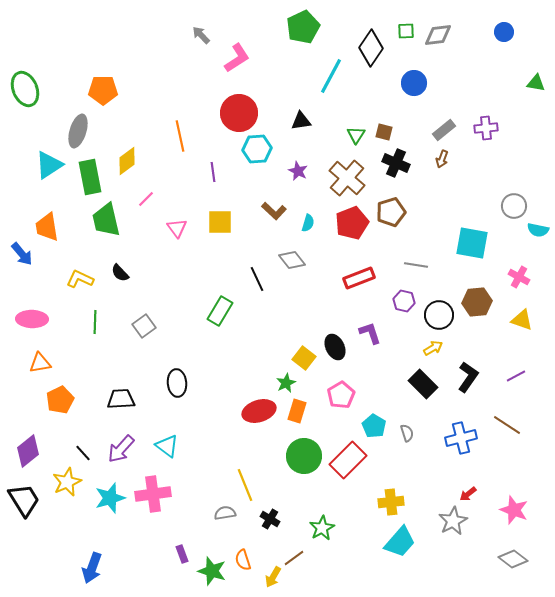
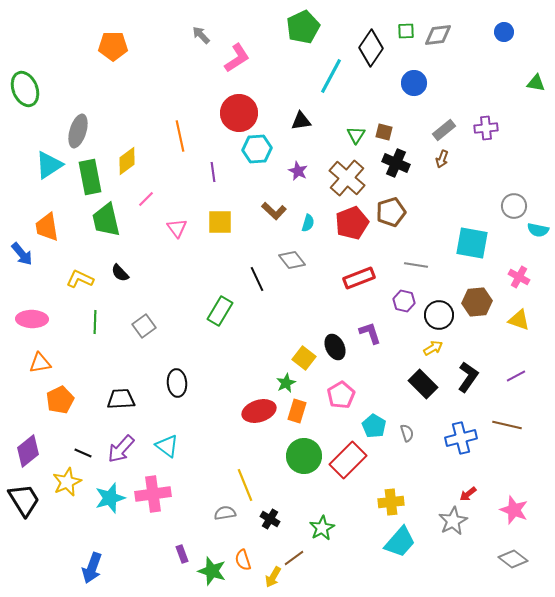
orange pentagon at (103, 90): moved 10 px right, 44 px up
yellow triangle at (522, 320): moved 3 px left
brown line at (507, 425): rotated 20 degrees counterclockwise
black line at (83, 453): rotated 24 degrees counterclockwise
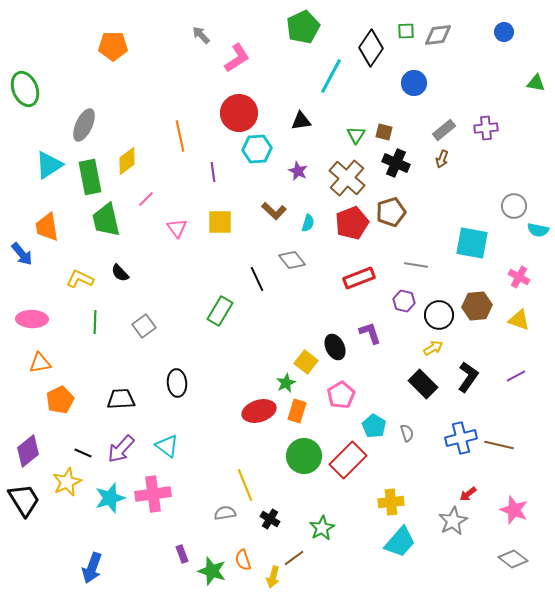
gray ellipse at (78, 131): moved 6 px right, 6 px up; rotated 8 degrees clockwise
brown hexagon at (477, 302): moved 4 px down
yellow square at (304, 358): moved 2 px right, 4 px down
brown line at (507, 425): moved 8 px left, 20 px down
yellow arrow at (273, 577): rotated 15 degrees counterclockwise
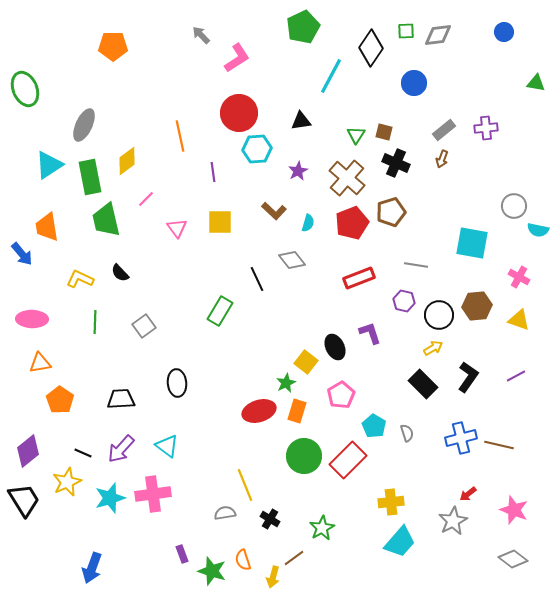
purple star at (298, 171): rotated 18 degrees clockwise
orange pentagon at (60, 400): rotated 12 degrees counterclockwise
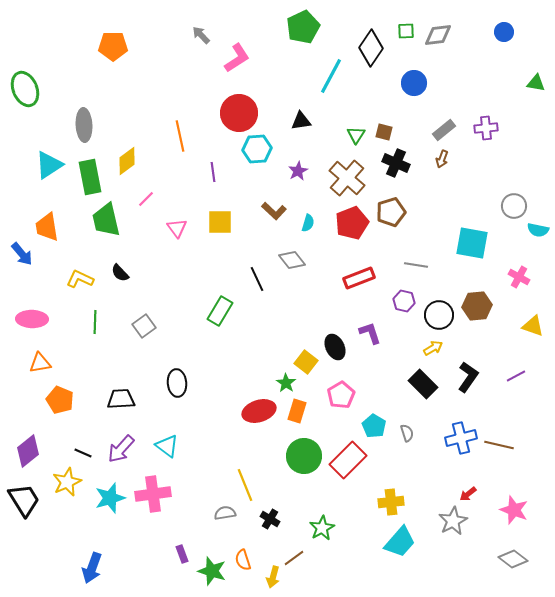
gray ellipse at (84, 125): rotated 28 degrees counterclockwise
yellow triangle at (519, 320): moved 14 px right, 6 px down
green star at (286, 383): rotated 12 degrees counterclockwise
orange pentagon at (60, 400): rotated 12 degrees counterclockwise
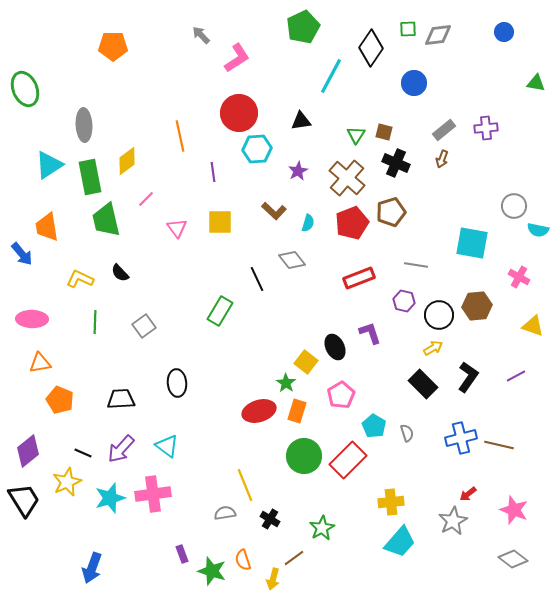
green square at (406, 31): moved 2 px right, 2 px up
yellow arrow at (273, 577): moved 2 px down
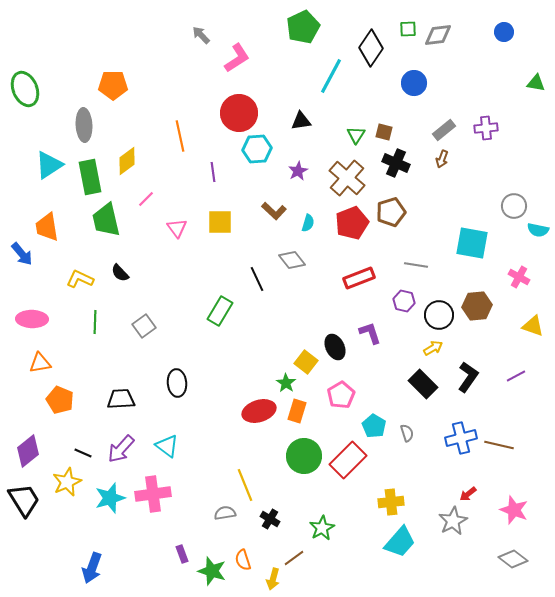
orange pentagon at (113, 46): moved 39 px down
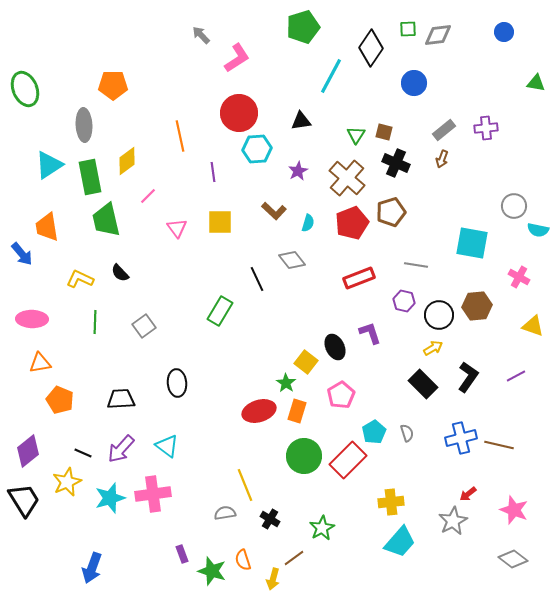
green pentagon at (303, 27): rotated 8 degrees clockwise
pink line at (146, 199): moved 2 px right, 3 px up
cyan pentagon at (374, 426): moved 6 px down; rotated 10 degrees clockwise
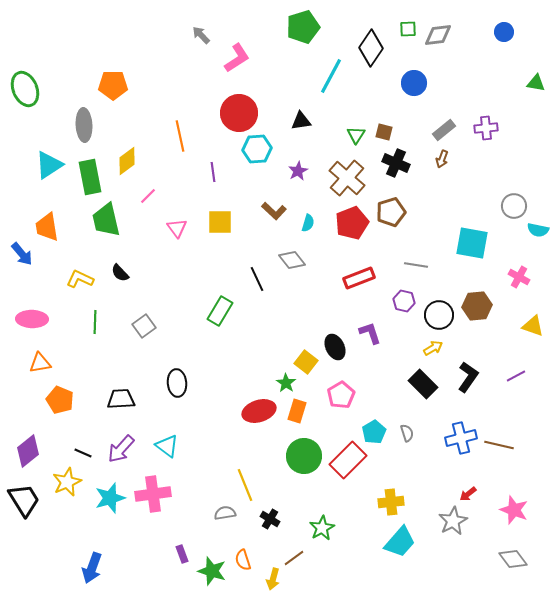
gray diamond at (513, 559): rotated 16 degrees clockwise
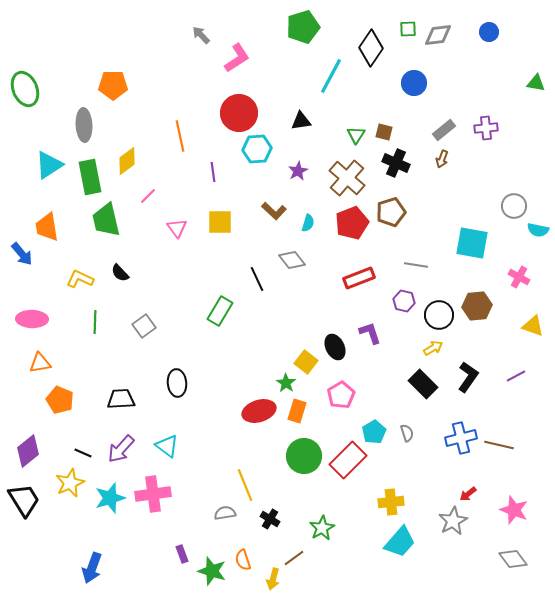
blue circle at (504, 32): moved 15 px left
yellow star at (67, 482): moved 3 px right, 1 px down
